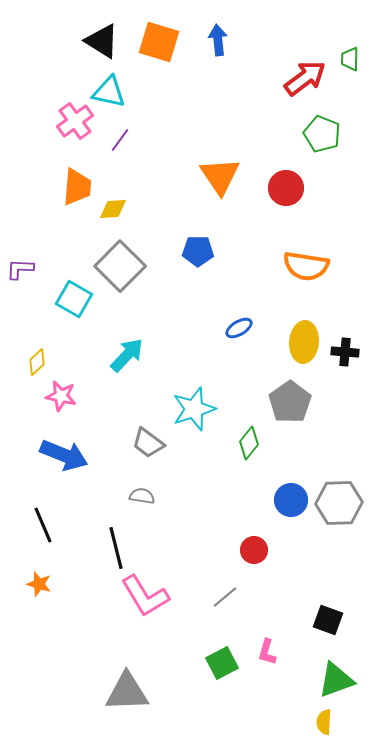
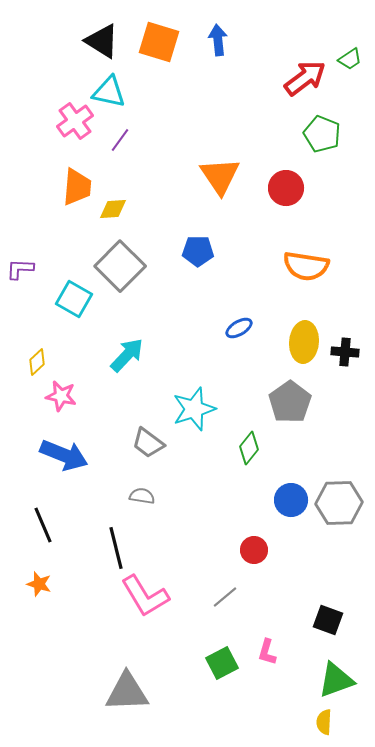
green trapezoid at (350, 59): rotated 125 degrees counterclockwise
green diamond at (249, 443): moved 5 px down
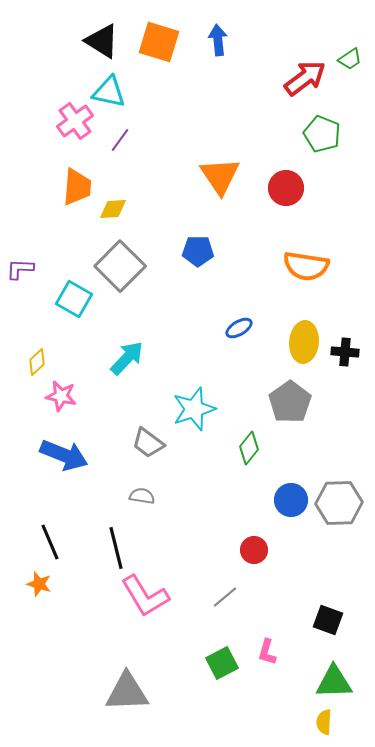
cyan arrow at (127, 355): moved 3 px down
black line at (43, 525): moved 7 px right, 17 px down
green triangle at (336, 680): moved 2 px left, 2 px down; rotated 18 degrees clockwise
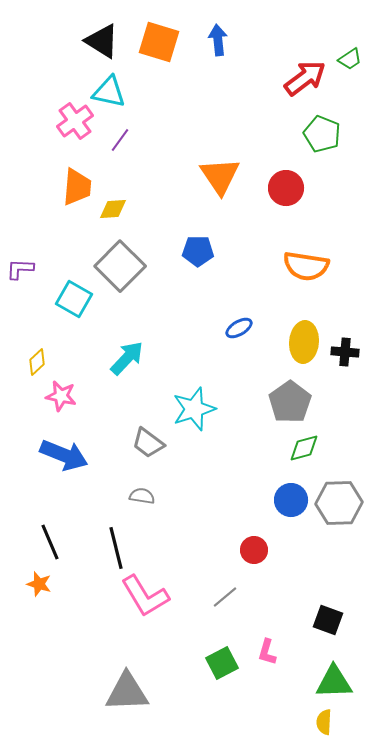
green diamond at (249, 448): moved 55 px right; rotated 36 degrees clockwise
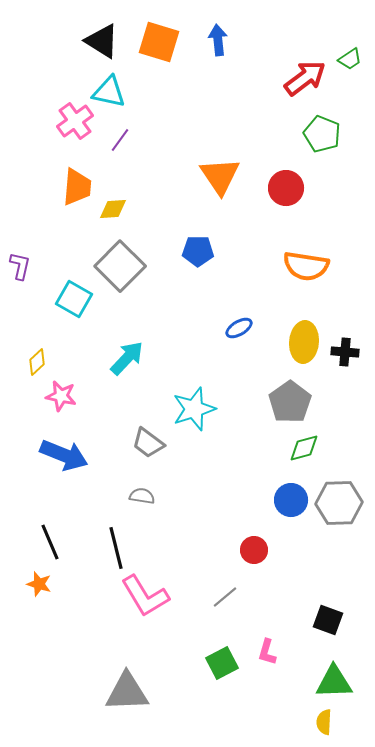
purple L-shape at (20, 269): moved 3 px up; rotated 100 degrees clockwise
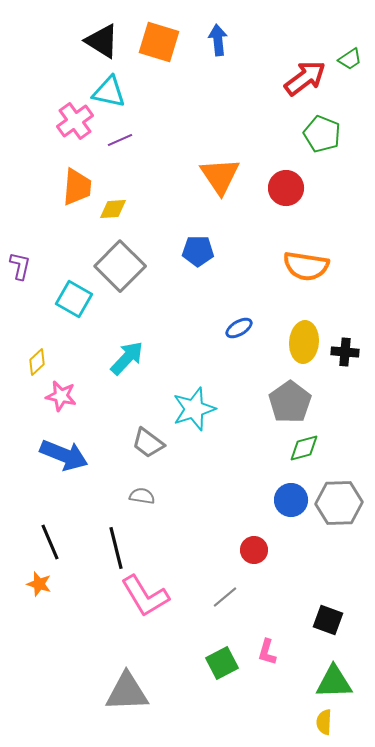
purple line at (120, 140): rotated 30 degrees clockwise
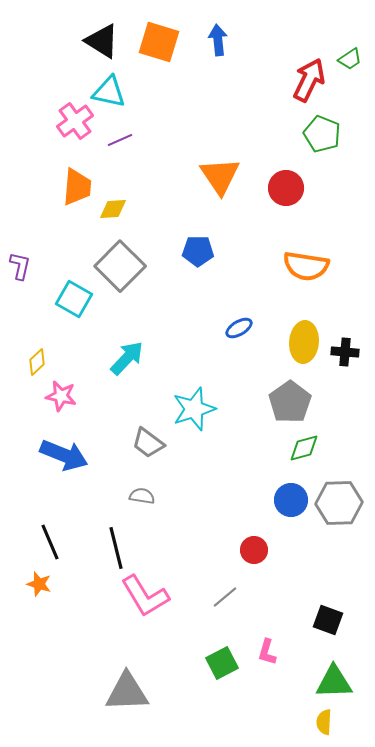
red arrow at (305, 78): moved 4 px right, 2 px down; rotated 27 degrees counterclockwise
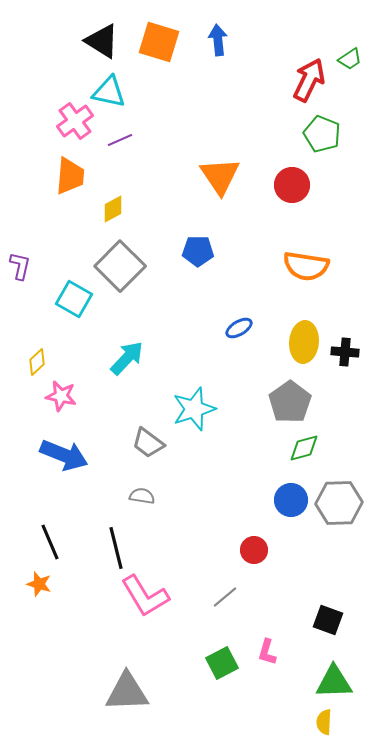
orange trapezoid at (77, 187): moved 7 px left, 11 px up
red circle at (286, 188): moved 6 px right, 3 px up
yellow diamond at (113, 209): rotated 24 degrees counterclockwise
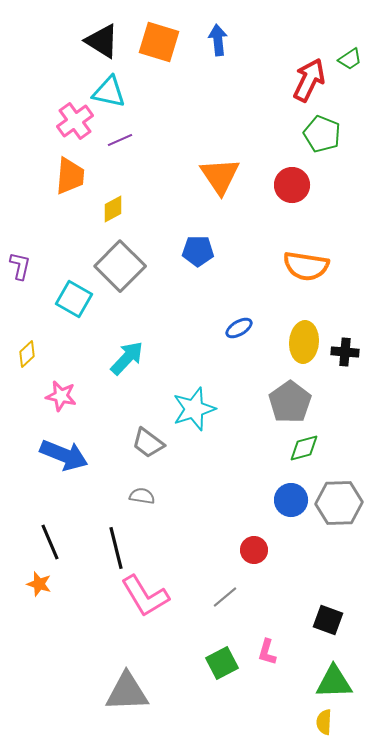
yellow diamond at (37, 362): moved 10 px left, 8 px up
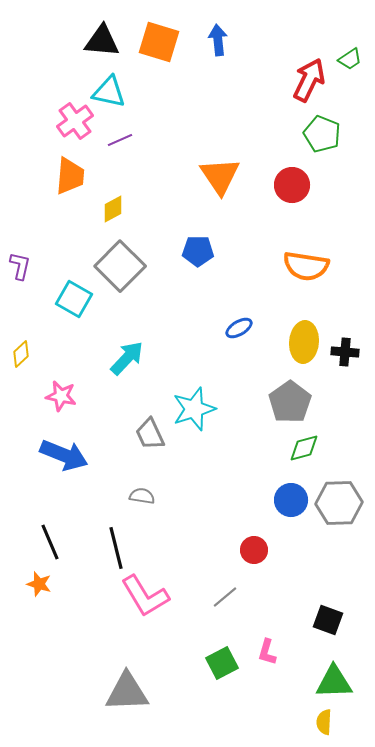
black triangle at (102, 41): rotated 27 degrees counterclockwise
yellow diamond at (27, 354): moved 6 px left
gray trapezoid at (148, 443): moved 2 px right, 9 px up; rotated 28 degrees clockwise
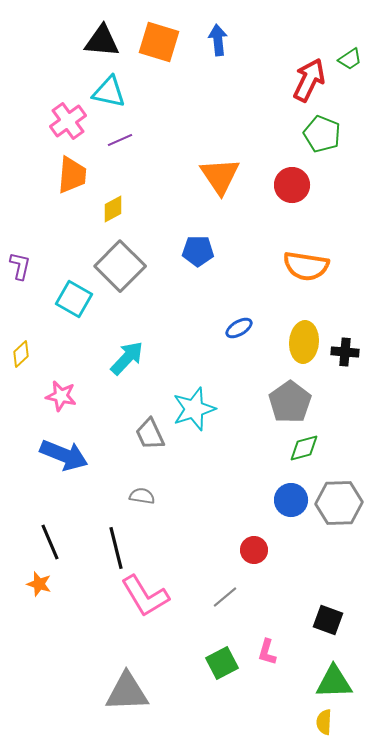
pink cross at (75, 121): moved 7 px left
orange trapezoid at (70, 176): moved 2 px right, 1 px up
